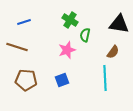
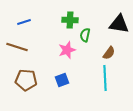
green cross: rotated 28 degrees counterclockwise
brown semicircle: moved 4 px left, 1 px down
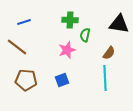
brown line: rotated 20 degrees clockwise
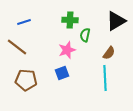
black triangle: moved 3 px left, 3 px up; rotated 40 degrees counterclockwise
blue square: moved 7 px up
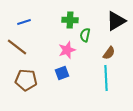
cyan line: moved 1 px right
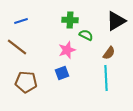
blue line: moved 3 px left, 1 px up
green semicircle: moved 1 px right; rotated 104 degrees clockwise
brown pentagon: moved 2 px down
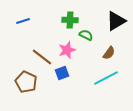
blue line: moved 2 px right
brown line: moved 25 px right, 10 px down
cyan line: rotated 65 degrees clockwise
brown pentagon: rotated 20 degrees clockwise
